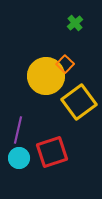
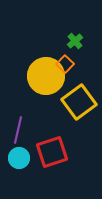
green cross: moved 18 px down
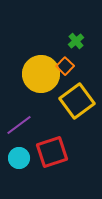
green cross: moved 1 px right
orange square: moved 2 px down
yellow circle: moved 5 px left, 2 px up
yellow square: moved 2 px left, 1 px up
purple line: moved 1 px right, 5 px up; rotated 40 degrees clockwise
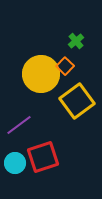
red square: moved 9 px left, 5 px down
cyan circle: moved 4 px left, 5 px down
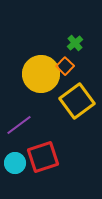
green cross: moved 1 px left, 2 px down
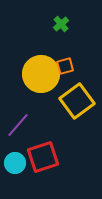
green cross: moved 14 px left, 19 px up
orange square: rotated 30 degrees clockwise
purple line: moved 1 px left; rotated 12 degrees counterclockwise
